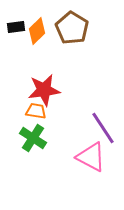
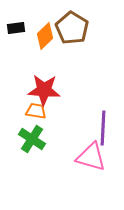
black rectangle: moved 1 px down
orange diamond: moved 8 px right, 5 px down
red star: rotated 12 degrees clockwise
purple line: rotated 36 degrees clockwise
green cross: moved 1 px left, 1 px down
pink triangle: rotated 12 degrees counterclockwise
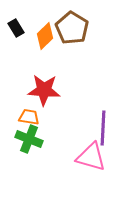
black rectangle: rotated 66 degrees clockwise
orange trapezoid: moved 7 px left, 6 px down
green cross: moved 3 px left; rotated 12 degrees counterclockwise
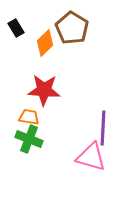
orange diamond: moved 7 px down
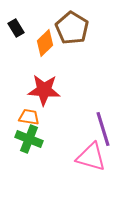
purple line: moved 1 px down; rotated 20 degrees counterclockwise
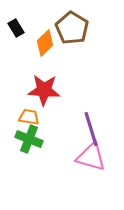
purple line: moved 12 px left
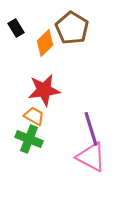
red star: rotated 12 degrees counterclockwise
orange trapezoid: moved 5 px right, 1 px up; rotated 20 degrees clockwise
pink triangle: rotated 12 degrees clockwise
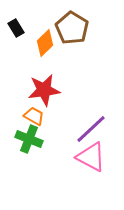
purple line: rotated 64 degrees clockwise
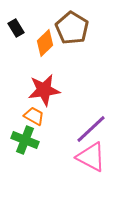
green cross: moved 4 px left, 1 px down
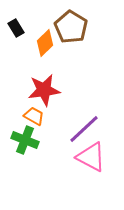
brown pentagon: moved 1 px left, 1 px up
purple line: moved 7 px left
